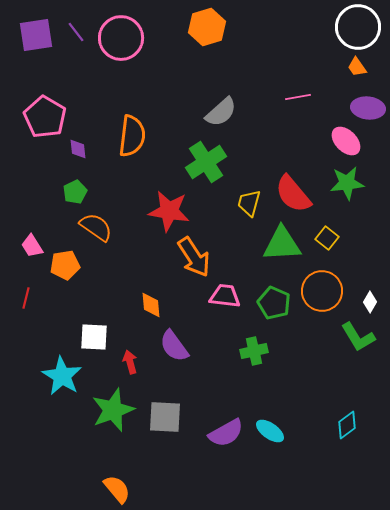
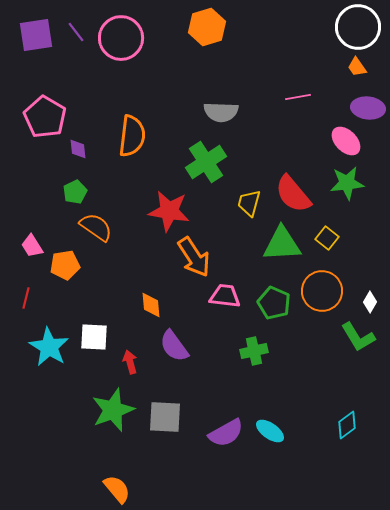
gray semicircle at (221, 112): rotated 44 degrees clockwise
cyan star at (62, 376): moved 13 px left, 29 px up
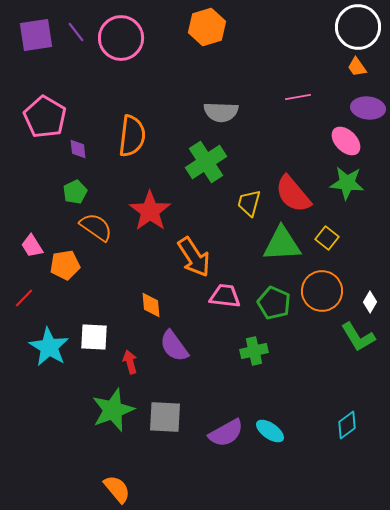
green star at (347, 183): rotated 12 degrees clockwise
red star at (169, 211): moved 19 px left; rotated 27 degrees clockwise
red line at (26, 298): moved 2 px left; rotated 30 degrees clockwise
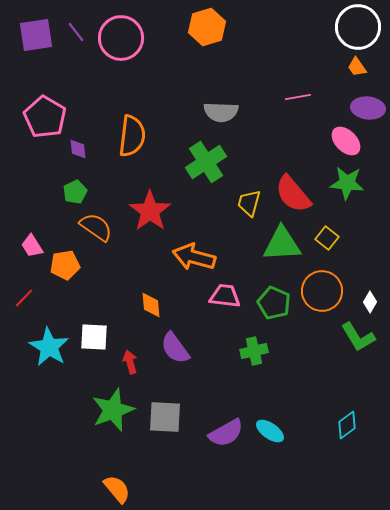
orange arrow at (194, 257): rotated 138 degrees clockwise
purple semicircle at (174, 346): moved 1 px right, 2 px down
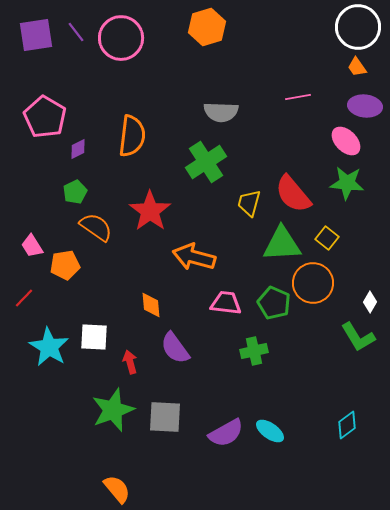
purple ellipse at (368, 108): moved 3 px left, 2 px up
purple diamond at (78, 149): rotated 70 degrees clockwise
orange circle at (322, 291): moved 9 px left, 8 px up
pink trapezoid at (225, 296): moved 1 px right, 7 px down
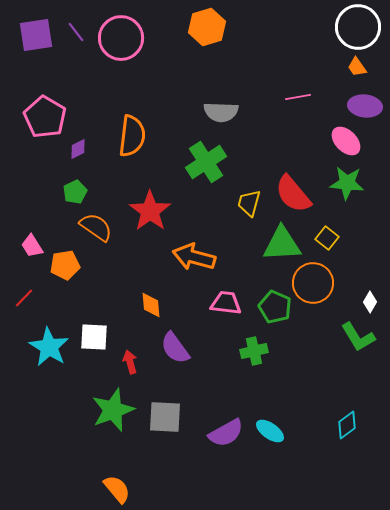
green pentagon at (274, 303): moved 1 px right, 4 px down
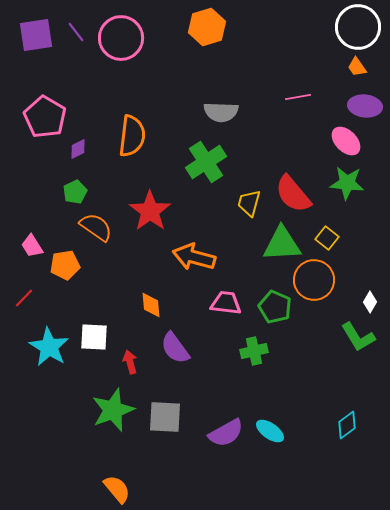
orange circle at (313, 283): moved 1 px right, 3 px up
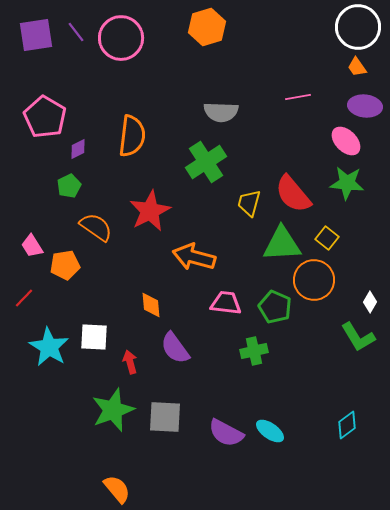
green pentagon at (75, 192): moved 6 px left, 6 px up
red star at (150, 211): rotated 9 degrees clockwise
purple semicircle at (226, 433): rotated 57 degrees clockwise
